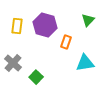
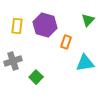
gray cross: moved 2 px up; rotated 30 degrees clockwise
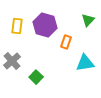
gray cross: moved 1 px left; rotated 24 degrees counterclockwise
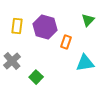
purple hexagon: moved 2 px down
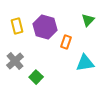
yellow rectangle: rotated 21 degrees counterclockwise
gray cross: moved 3 px right
